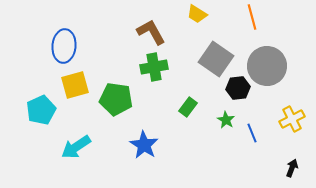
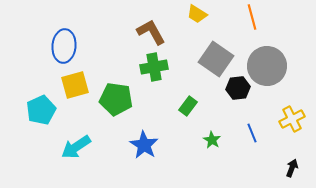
green rectangle: moved 1 px up
green star: moved 14 px left, 20 px down
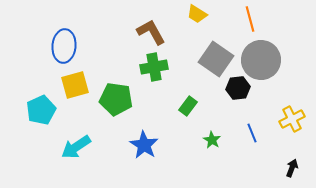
orange line: moved 2 px left, 2 px down
gray circle: moved 6 px left, 6 px up
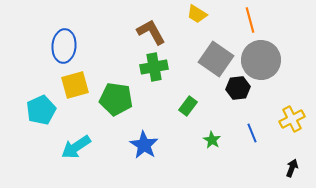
orange line: moved 1 px down
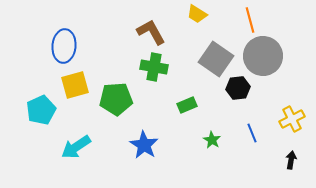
gray circle: moved 2 px right, 4 px up
green cross: rotated 20 degrees clockwise
green pentagon: rotated 12 degrees counterclockwise
green rectangle: moved 1 px left, 1 px up; rotated 30 degrees clockwise
black arrow: moved 1 px left, 8 px up; rotated 12 degrees counterclockwise
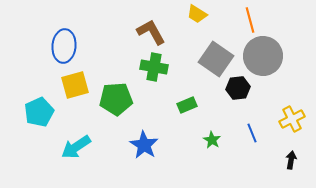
cyan pentagon: moved 2 px left, 2 px down
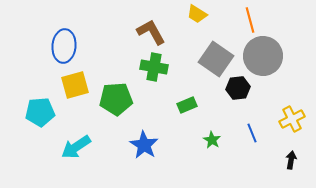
cyan pentagon: moved 1 px right; rotated 20 degrees clockwise
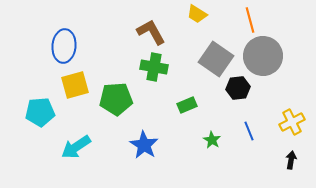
yellow cross: moved 3 px down
blue line: moved 3 px left, 2 px up
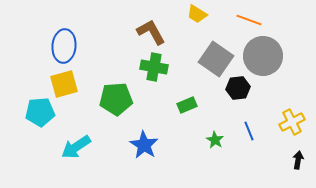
orange line: moved 1 px left; rotated 55 degrees counterclockwise
yellow square: moved 11 px left, 1 px up
green star: moved 3 px right
black arrow: moved 7 px right
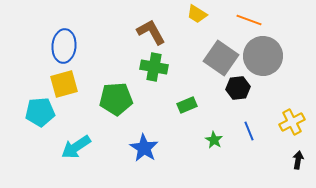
gray square: moved 5 px right, 1 px up
green star: moved 1 px left
blue star: moved 3 px down
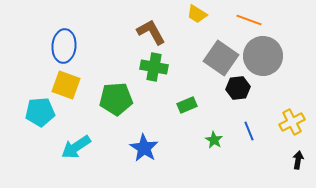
yellow square: moved 2 px right, 1 px down; rotated 36 degrees clockwise
